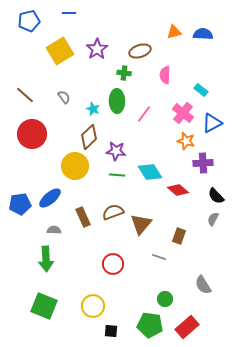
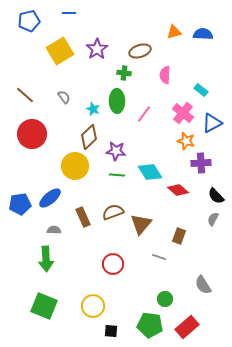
purple cross at (203, 163): moved 2 px left
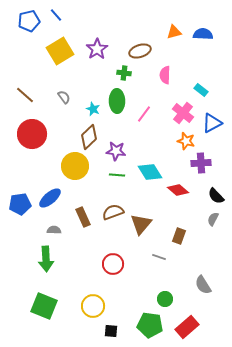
blue line at (69, 13): moved 13 px left, 2 px down; rotated 48 degrees clockwise
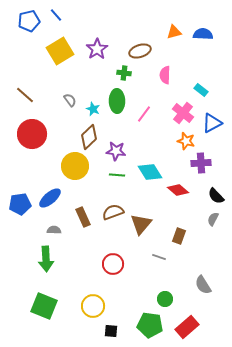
gray semicircle at (64, 97): moved 6 px right, 3 px down
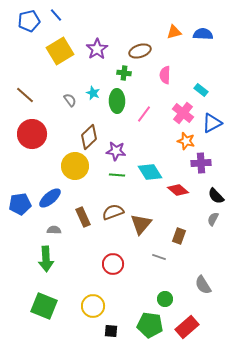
cyan star at (93, 109): moved 16 px up
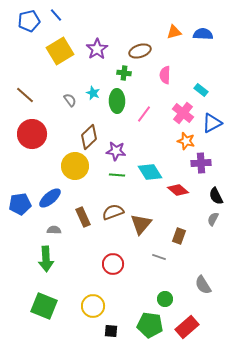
black semicircle at (216, 196): rotated 18 degrees clockwise
